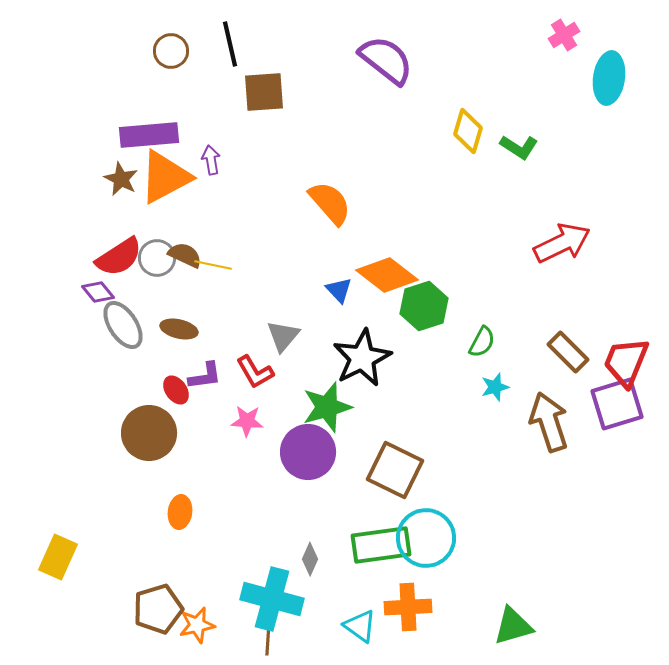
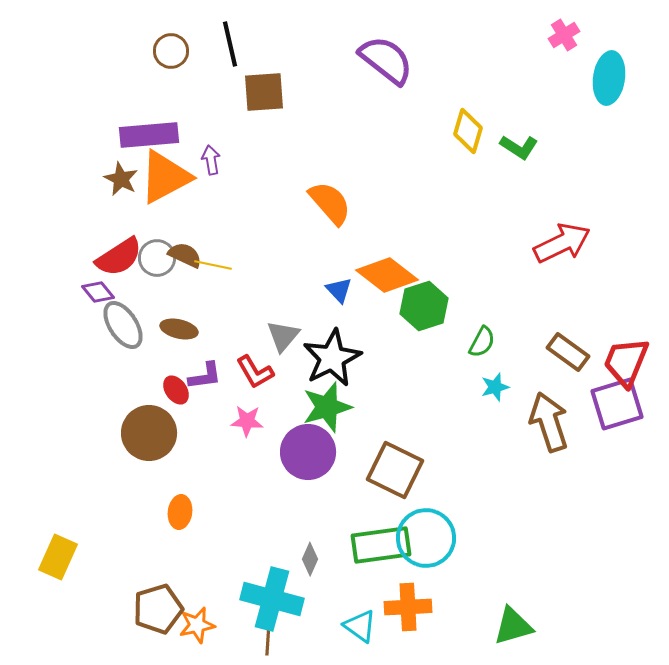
brown rectangle at (568, 352): rotated 9 degrees counterclockwise
black star at (362, 358): moved 30 px left
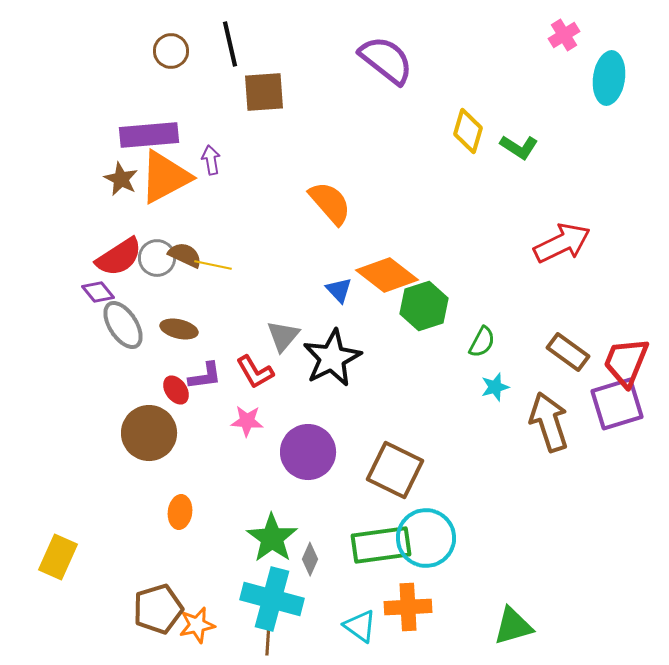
green star at (327, 407): moved 55 px left, 131 px down; rotated 21 degrees counterclockwise
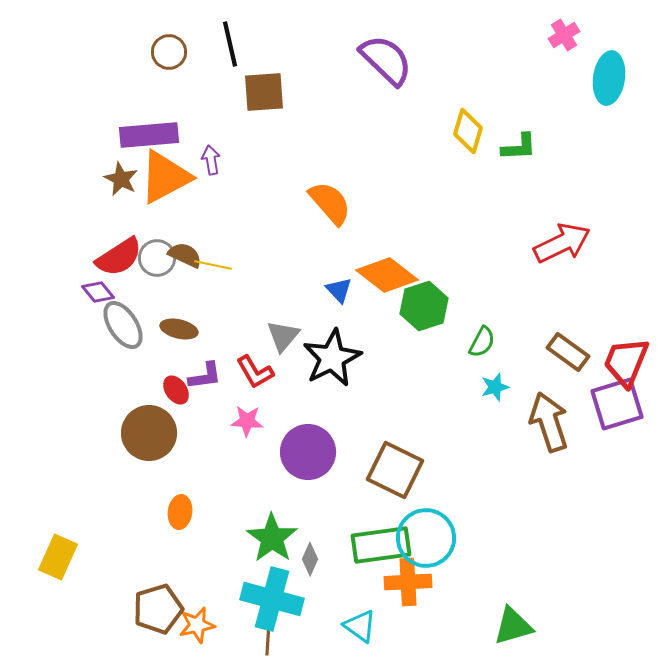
brown circle at (171, 51): moved 2 px left, 1 px down
purple semicircle at (386, 60): rotated 6 degrees clockwise
green L-shape at (519, 147): rotated 36 degrees counterclockwise
orange cross at (408, 607): moved 25 px up
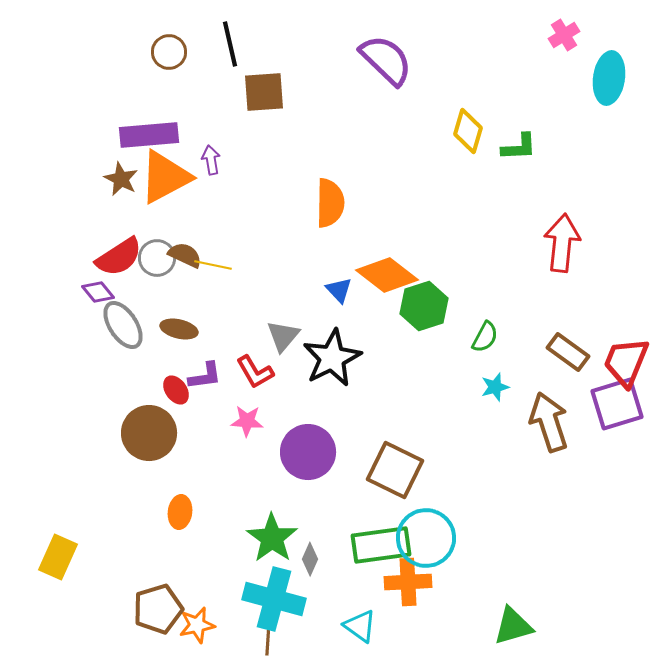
orange semicircle at (330, 203): rotated 42 degrees clockwise
red arrow at (562, 243): rotated 58 degrees counterclockwise
green semicircle at (482, 342): moved 3 px right, 5 px up
cyan cross at (272, 599): moved 2 px right
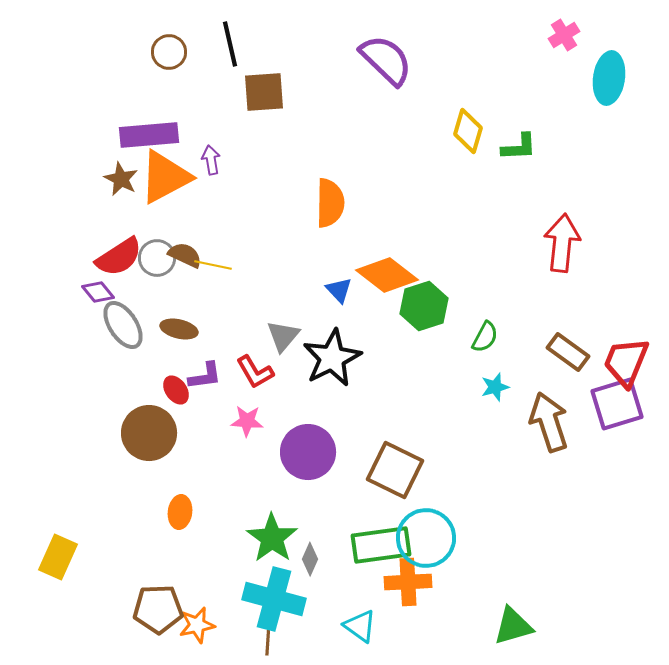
brown pentagon at (158, 609): rotated 15 degrees clockwise
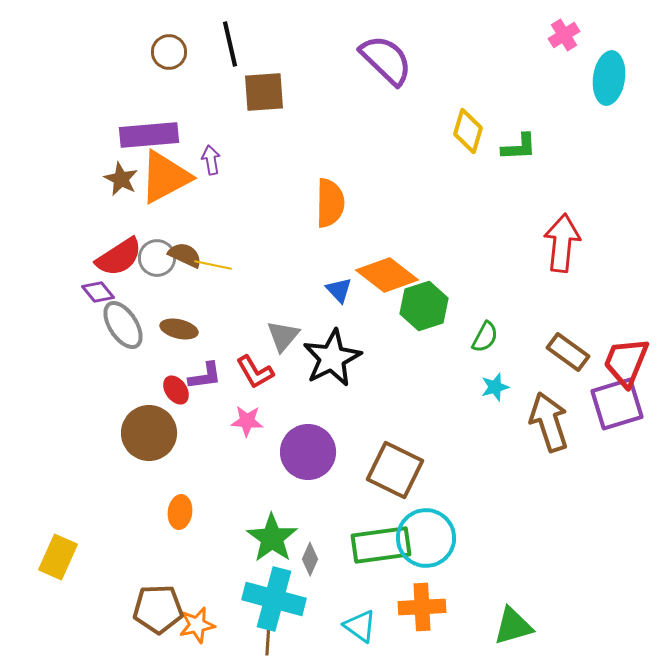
orange cross at (408, 582): moved 14 px right, 25 px down
